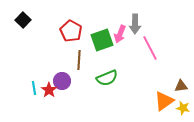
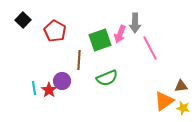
gray arrow: moved 1 px up
red pentagon: moved 16 px left
green square: moved 2 px left
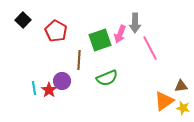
red pentagon: moved 1 px right
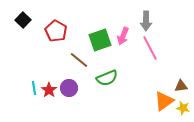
gray arrow: moved 11 px right, 2 px up
pink arrow: moved 3 px right, 2 px down
brown line: rotated 54 degrees counterclockwise
purple circle: moved 7 px right, 7 px down
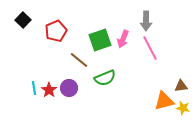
red pentagon: rotated 20 degrees clockwise
pink arrow: moved 3 px down
green semicircle: moved 2 px left
orange triangle: rotated 20 degrees clockwise
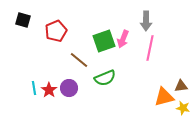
black square: rotated 28 degrees counterclockwise
green square: moved 4 px right, 1 px down
pink line: rotated 40 degrees clockwise
orange triangle: moved 4 px up
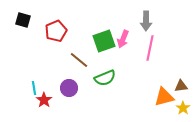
red star: moved 5 px left, 10 px down
yellow star: rotated 24 degrees clockwise
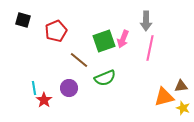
yellow star: rotated 16 degrees counterclockwise
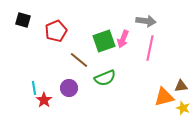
gray arrow: rotated 84 degrees counterclockwise
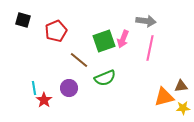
yellow star: rotated 24 degrees counterclockwise
